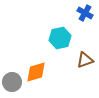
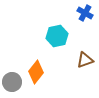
cyan hexagon: moved 3 px left, 2 px up
orange diamond: rotated 35 degrees counterclockwise
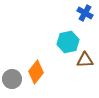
cyan hexagon: moved 11 px right, 6 px down
brown triangle: rotated 18 degrees clockwise
gray circle: moved 3 px up
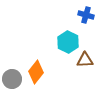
blue cross: moved 1 px right, 2 px down; rotated 14 degrees counterclockwise
cyan hexagon: rotated 20 degrees counterclockwise
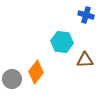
cyan hexagon: moved 6 px left; rotated 20 degrees counterclockwise
